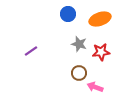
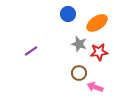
orange ellipse: moved 3 px left, 4 px down; rotated 15 degrees counterclockwise
red star: moved 2 px left
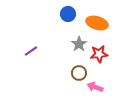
orange ellipse: rotated 50 degrees clockwise
gray star: rotated 21 degrees clockwise
red star: moved 2 px down
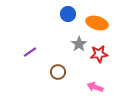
purple line: moved 1 px left, 1 px down
brown circle: moved 21 px left, 1 px up
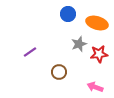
gray star: rotated 14 degrees clockwise
brown circle: moved 1 px right
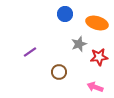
blue circle: moved 3 px left
red star: moved 3 px down
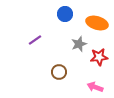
purple line: moved 5 px right, 12 px up
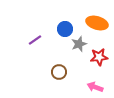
blue circle: moved 15 px down
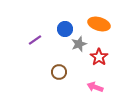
orange ellipse: moved 2 px right, 1 px down
red star: rotated 30 degrees counterclockwise
